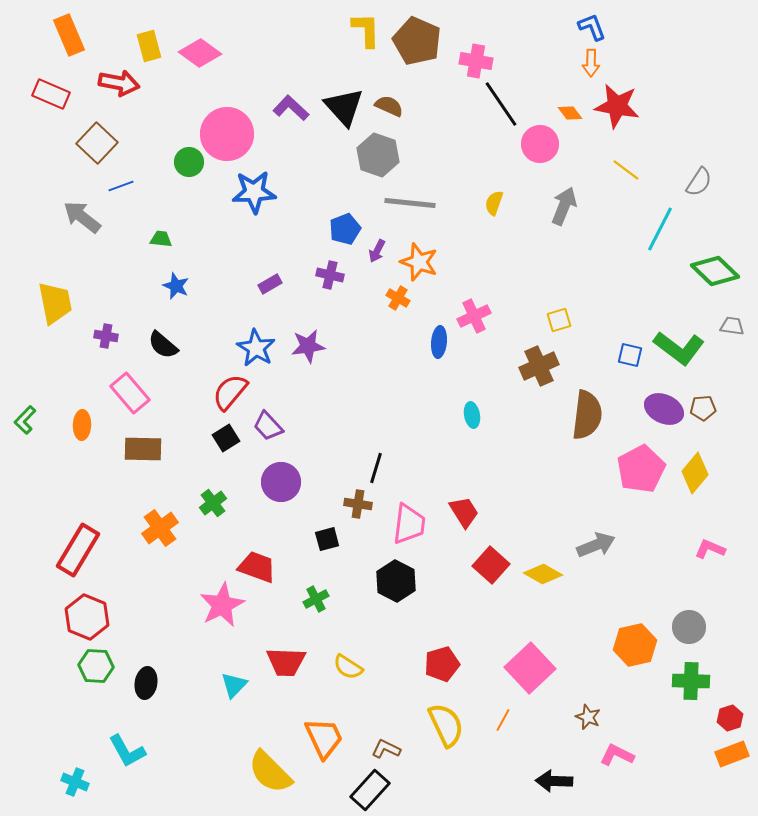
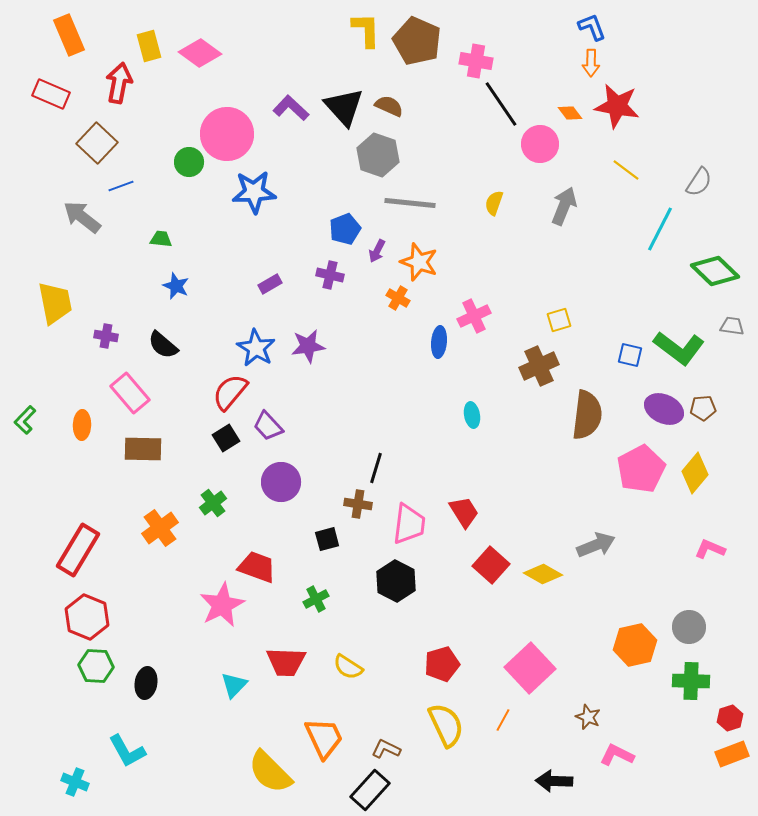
red arrow at (119, 83): rotated 90 degrees counterclockwise
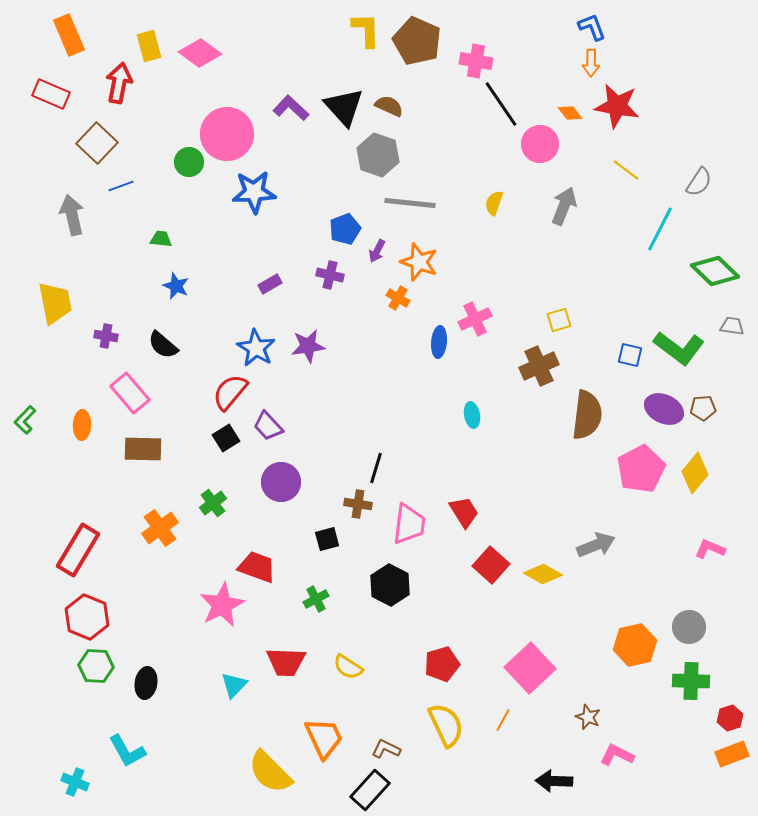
gray arrow at (82, 217): moved 10 px left, 2 px up; rotated 39 degrees clockwise
pink cross at (474, 316): moved 1 px right, 3 px down
black hexagon at (396, 581): moved 6 px left, 4 px down
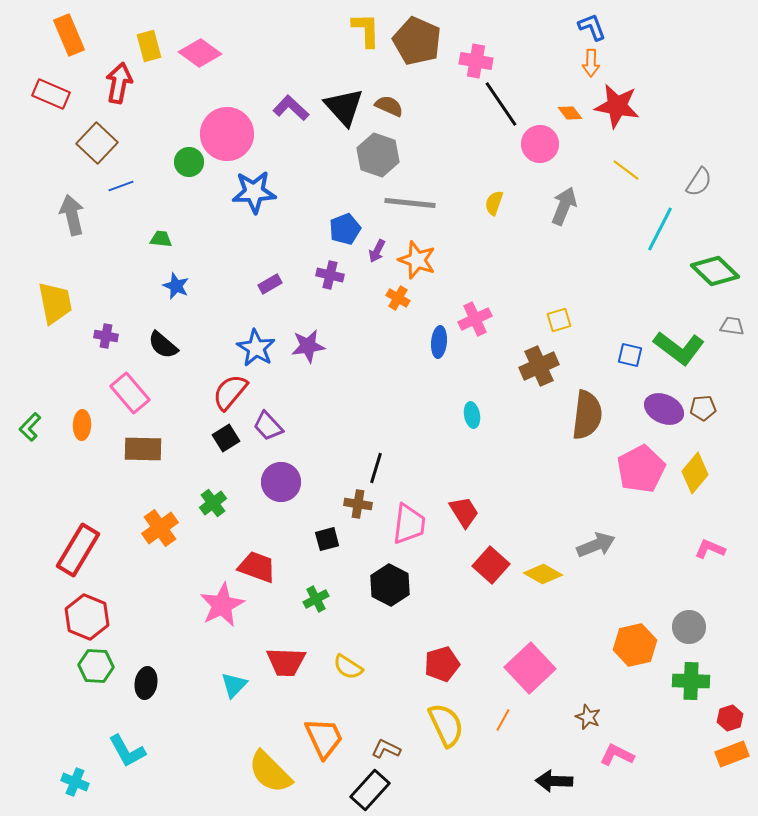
orange star at (419, 262): moved 2 px left, 2 px up
green L-shape at (25, 420): moved 5 px right, 7 px down
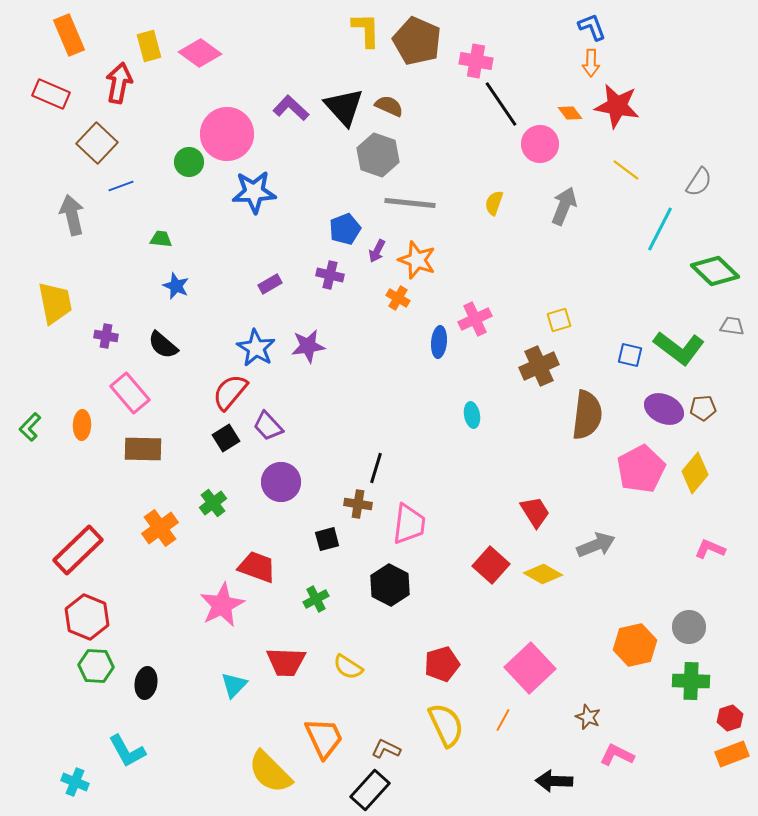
red trapezoid at (464, 512): moved 71 px right
red rectangle at (78, 550): rotated 15 degrees clockwise
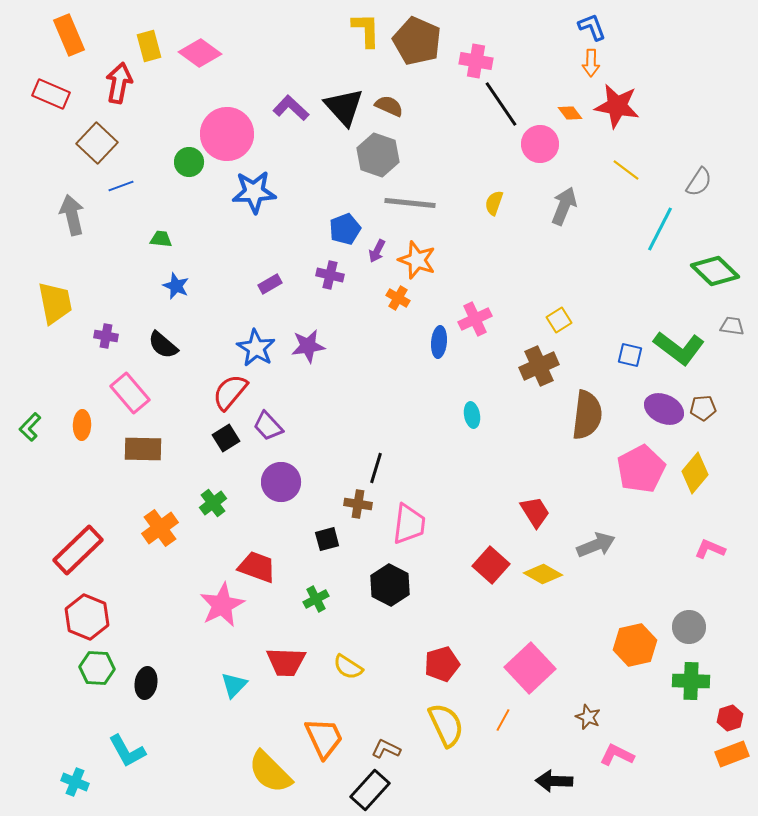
yellow square at (559, 320): rotated 15 degrees counterclockwise
green hexagon at (96, 666): moved 1 px right, 2 px down
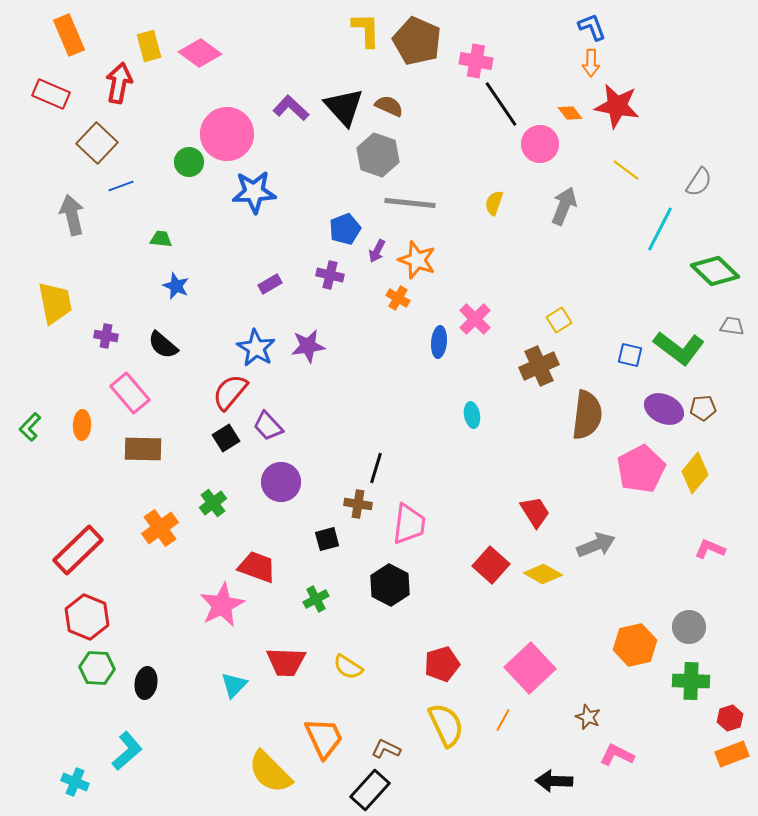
pink cross at (475, 319): rotated 20 degrees counterclockwise
cyan L-shape at (127, 751): rotated 102 degrees counterclockwise
